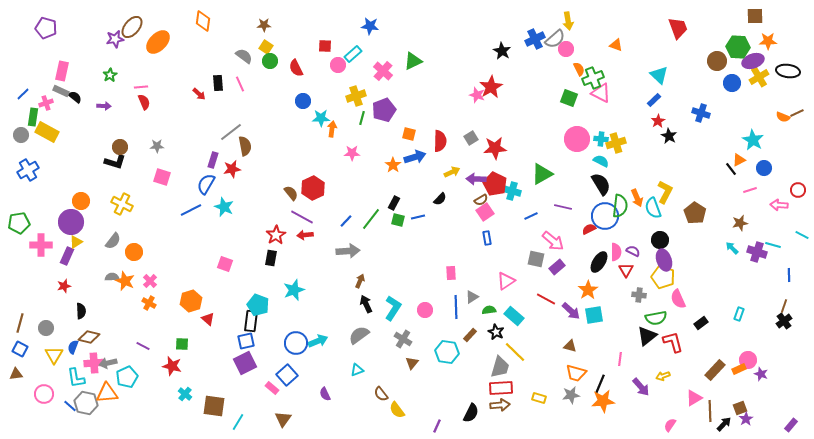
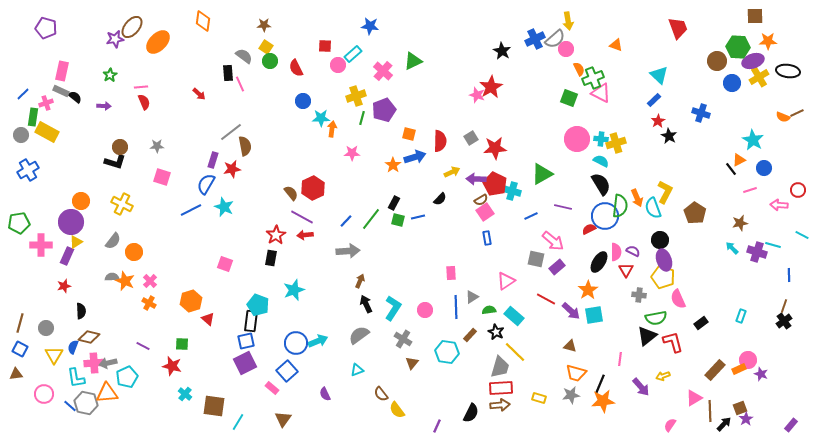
black rectangle at (218, 83): moved 10 px right, 10 px up
cyan rectangle at (739, 314): moved 2 px right, 2 px down
blue square at (287, 375): moved 4 px up
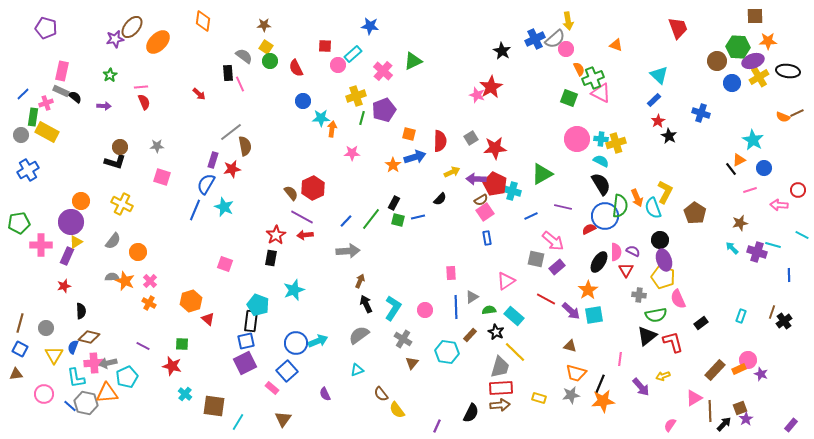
blue line at (191, 210): moved 4 px right; rotated 40 degrees counterclockwise
orange circle at (134, 252): moved 4 px right
brown line at (784, 306): moved 12 px left, 6 px down
green semicircle at (656, 318): moved 3 px up
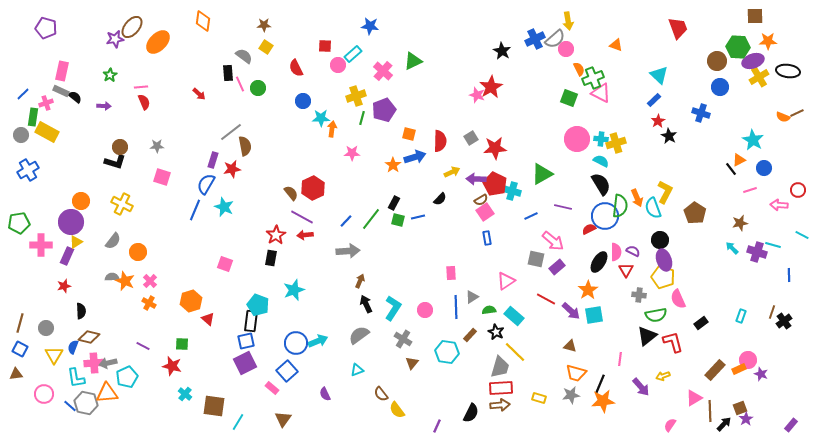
green circle at (270, 61): moved 12 px left, 27 px down
blue circle at (732, 83): moved 12 px left, 4 px down
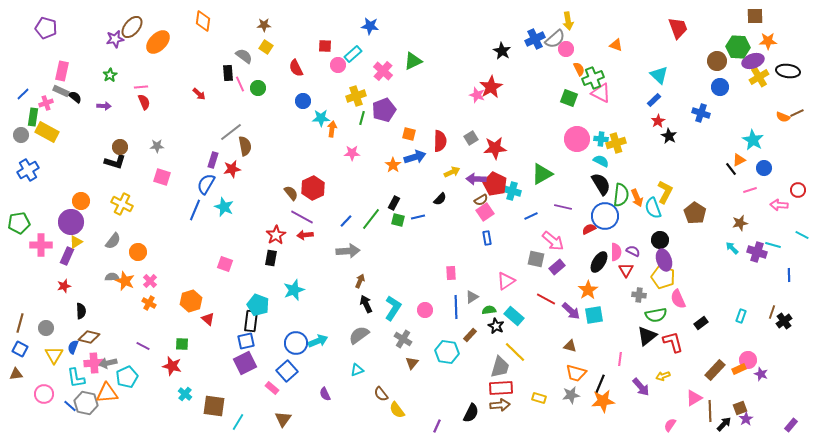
green semicircle at (620, 206): moved 1 px right, 11 px up
black star at (496, 332): moved 6 px up
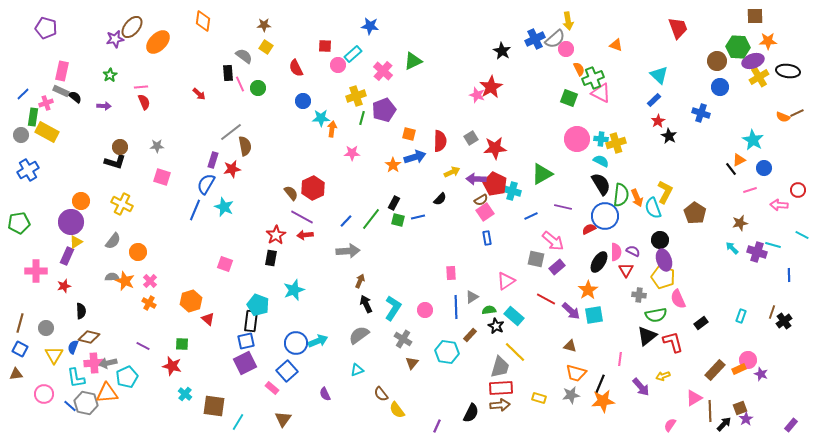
pink cross at (41, 245): moved 5 px left, 26 px down
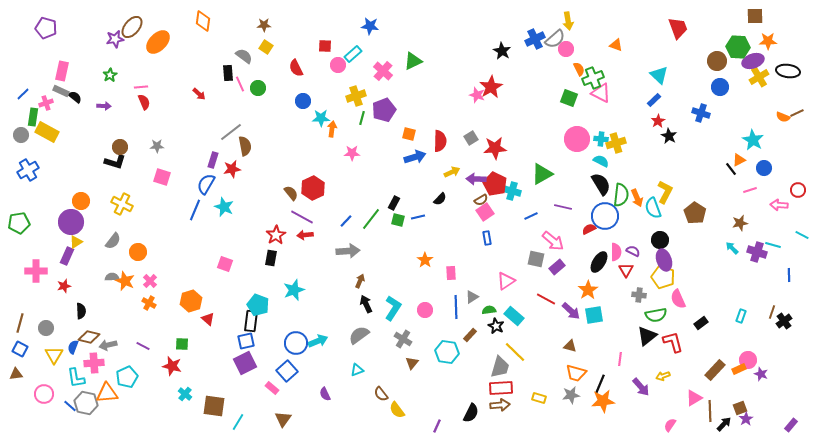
orange star at (393, 165): moved 32 px right, 95 px down
gray arrow at (108, 363): moved 18 px up
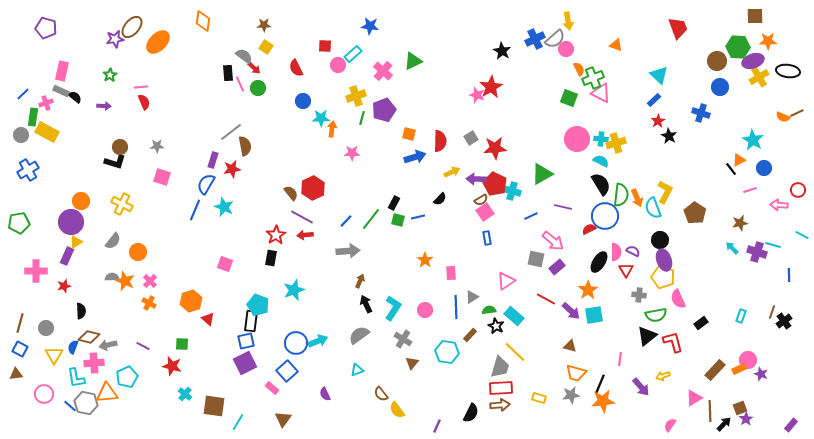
red arrow at (199, 94): moved 55 px right, 26 px up
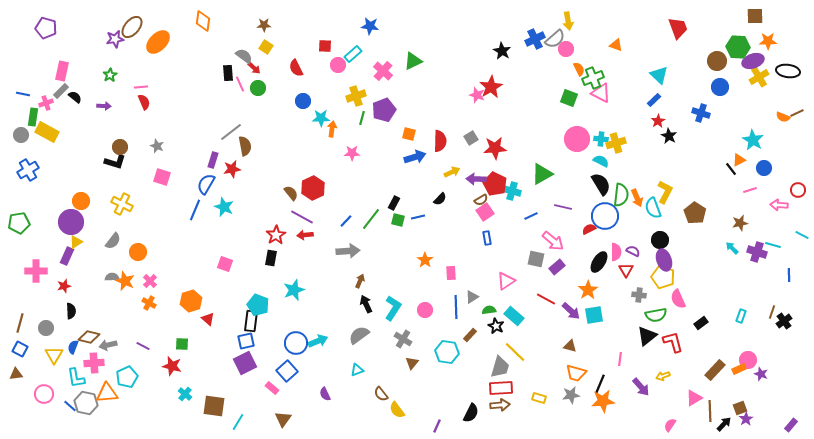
gray rectangle at (61, 91): rotated 70 degrees counterclockwise
blue line at (23, 94): rotated 56 degrees clockwise
gray star at (157, 146): rotated 24 degrees clockwise
black semicircle at (81, 311): moved 10 px left
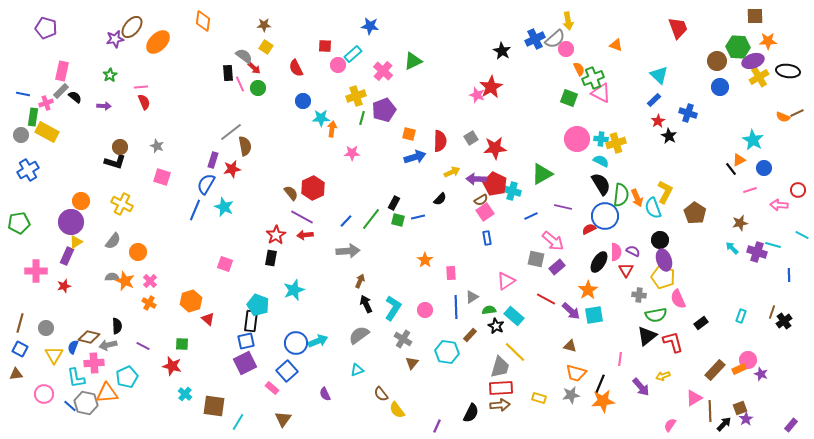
blue cross at (701, 113): moved 13 px left
black semicircle at (71, 311): moved 46 px right, 15 px down
